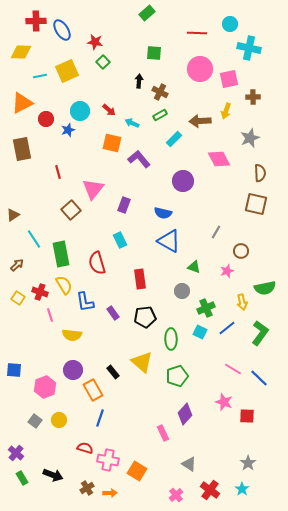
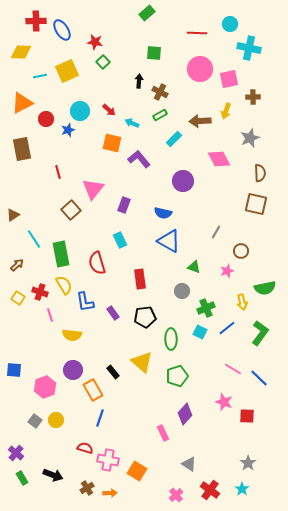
yellow circle at (59, 420): moved 3 px left
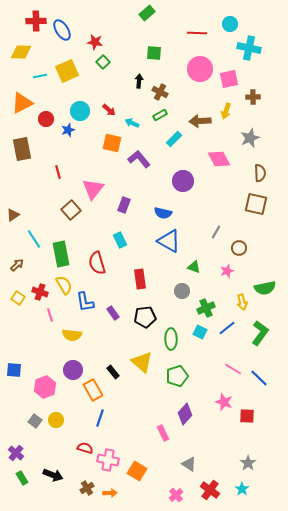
brown circle at (241, 251): moved 2 px left, 3 px up
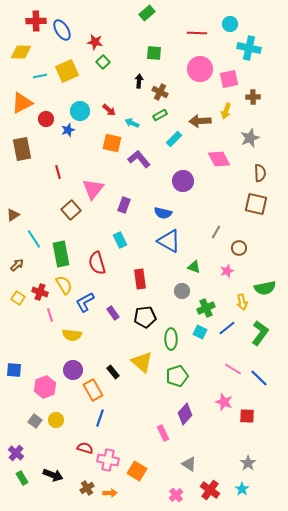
blue L-shape at (85, 302): rotated 70 degrees clockwise
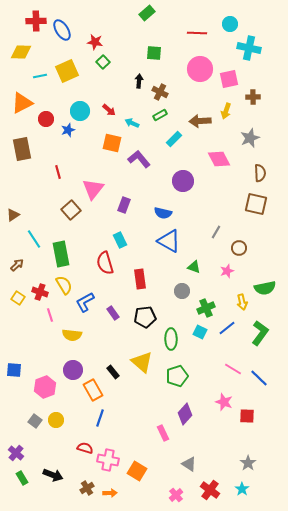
red semicircle at (97, 263): moved 8 px right
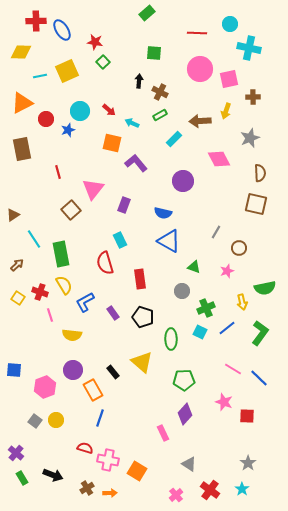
purple L-shape at (139, 159): moved 3 px left, 4 px down
black pentagon at (145, 317): moved 2 px left; rotated 25 degrees clockwise
green pentagon at (177, 376): moved 7 px right, 4 px down; rotated 15 degrees clockwise
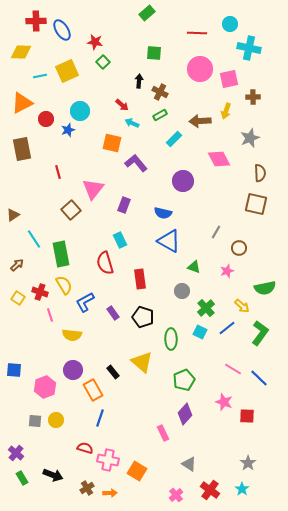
red arrow at (109, 110): moved 13 px right, 5 px up
yellow arrow at (242, 302): moved 4 px down; rotated 35 degrees counterclockwise
green cross at (206, 308): rotated 18 degrees counterclockwise
green pentagon at (184, 380): rotated 20 degrees counterclockwise
gray square at (35, 421): rotated 32 degrees counterclockwise
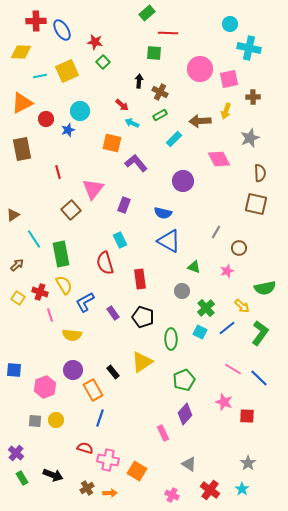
red line at (197, 33): moved 29 px left
yellow triangle at (142, 362): rotated 45 degrees clockwise
pink cross at (176, 495): moved 4 px left; rotated 24 degrees counterclockwise
